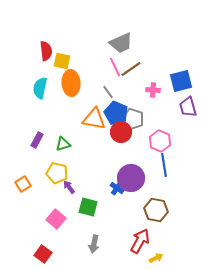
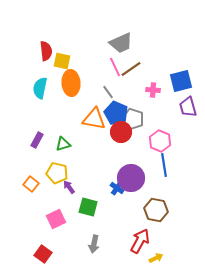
orange square: moved 8 px right; rotated 21 degrees counterclockwise
pink square: rotated 24 degrees clockwise
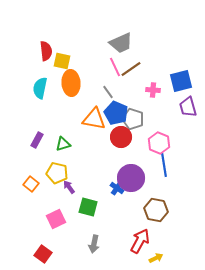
red circle: moved 5 px down
pink hexagon: moved 1 px left, 2 px down
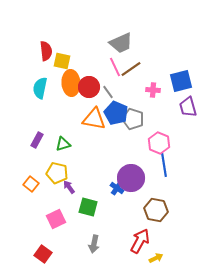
red circle: moved 32 px left, 50 px up
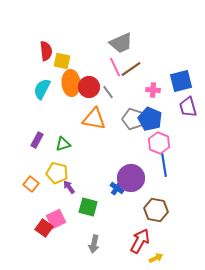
cyan semicircle: moved 2 px right, 1 px down; rotated 15 degrees clockwise
blue pentagon: moved 34 px right, 6 px down
red square: moved 1 px right, 26 px up
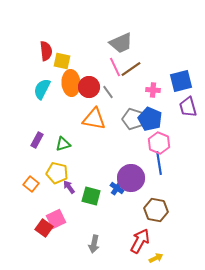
blue line: moved 5 px left, 2 px up
green square: moved 3 px right, 11 px up
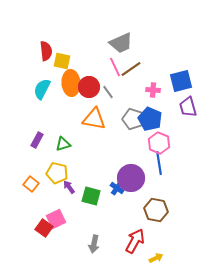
red arrow: moved 5 px left
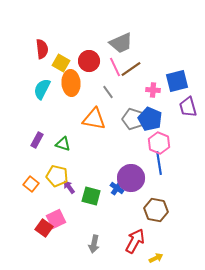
red semicircle: moved 4 px left, 2 px up
yellow square: moved 1 px left, 2 px down; rotated 18 degrees clockwise
blue square: moved 4 px left
red circle: moved 26 px up
green triangle: rotated 35 degrees clockwise
yellow pentagon: moved 3 px down
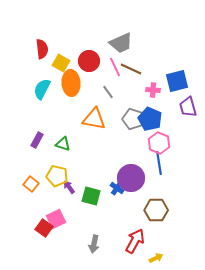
brown line: rotated 60 degrees clockwise
brown hexagon: rotated 10 degrees counterclockwise
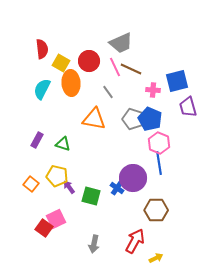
purple circle: moved 2 px right
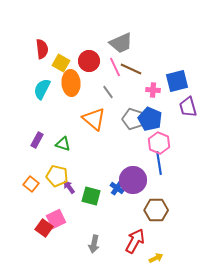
orange triangle: rotated 30 degrees clockwise
purple circle: moved 2 px down
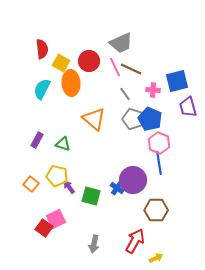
gray line: moved 17 px right, 2 px down
